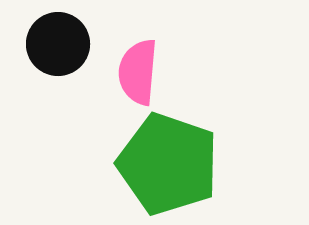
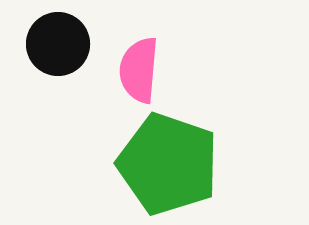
pink semicircle: moved 1 px right, 2 px up
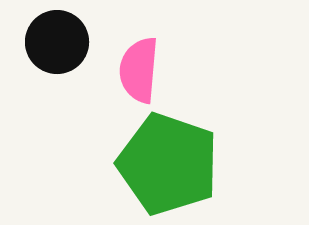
black circle: moved 1 px left, 2 px up
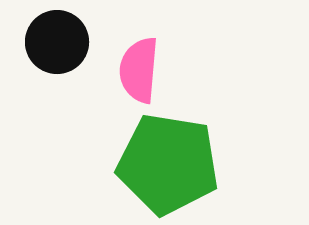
green pentagon: rotated 10 degrees counterclockwise
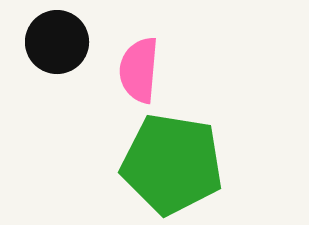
green pentagon: moved 4 px right
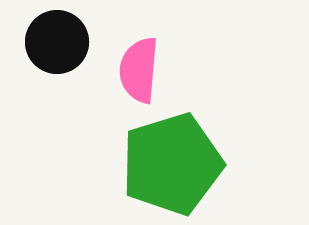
green pentagon: rotated 26 degrees counterclockwise
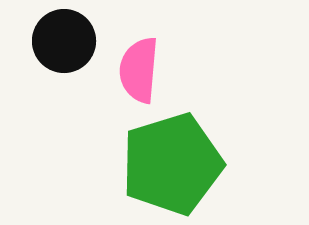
black circle: moved 7 px right, 1 px up
